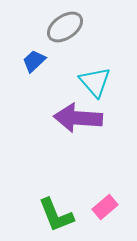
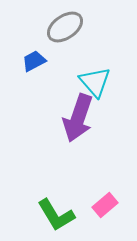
blue trapezoid: rotated 15 degrees clockwise
purple arrow: rotated 75 degrees counterclockwise
pink rectangle: moved 2 px up
green L-shape: rotated 9 degrees counterclockwise
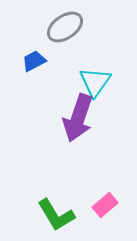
cyan triangle: rotated 16 degrees clockwise
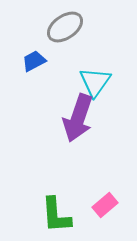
green L-shape: rotated 27 degrees clockwise
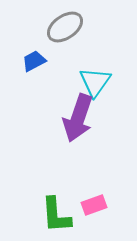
pink rectangle: moved 11 px left; rotated 20 degrees clockwise
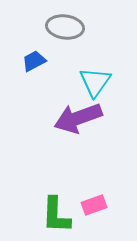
gray ellipse: rotated 42 degrees clockwise
purple arrow: rotated 51 degrees clockwise
green L-shape: rotated 6 degrees clockwise
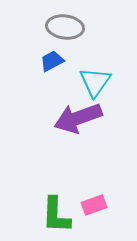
blue trapezoid: moved 18 px right
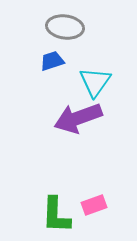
blue trapezoid: rotated 10 degrees clockwise
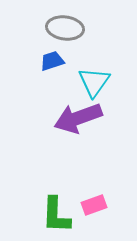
gray ellipse: moved 1 px down
cyan triangle: moved 1 px left
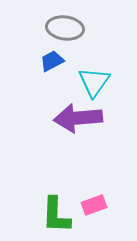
blue trapezoid: rotated 10 degrees counterclockwise
purple arrow: rotated 15 degrees clockwise
